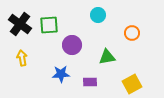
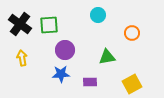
purple circle: moved 7 px left, 5 px down
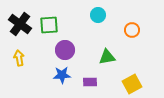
orange circle: moved 3 px up
yellow arrow: moved 3 px left
blue star: moved 1 px right, 1 px down
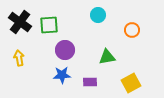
black cross: moved 2 px up
yellow square: moved 1 px left, 1 px up
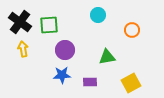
yellow arrow: moved 4 px right, 9 px up
